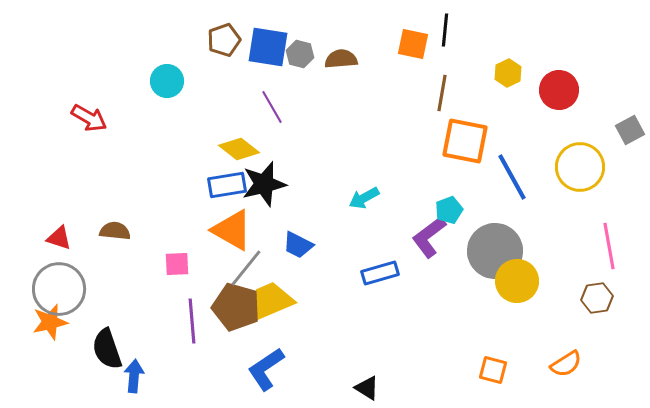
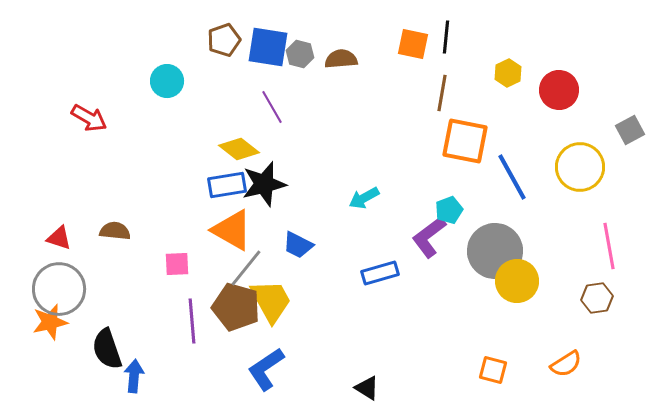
black line at (445, 30): moved 1 px right, 7 px down
yellow trapezoid at (271, 301): rotated 84 degrees clockwise
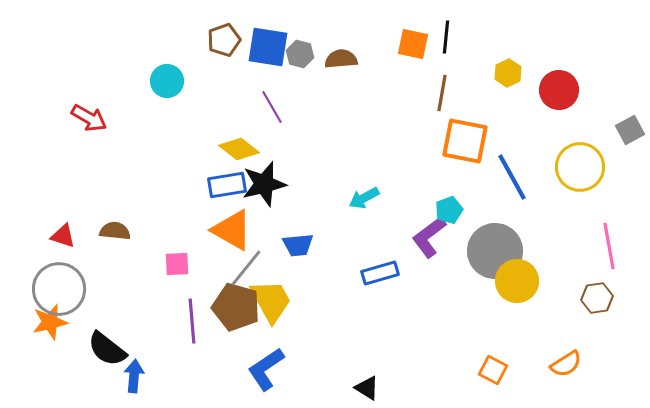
red triangle at (59, 238): moved 4 px right, 2 px up
blue trapezoid at (298, 245): rotated 32 degrees counterclockwise
black semicircle at (107, 349): rotated 33 degrees counterclockwise
orange square at (493, 370): rotated 12 degrees clockwise
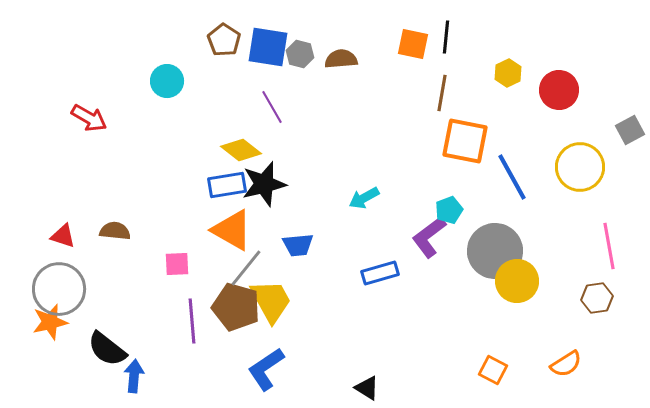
brown pentagon at (224, 40): rotated 20 degrees counterclockwise
yellow diamond at (239, 149): moved 2 px right, 1 px down
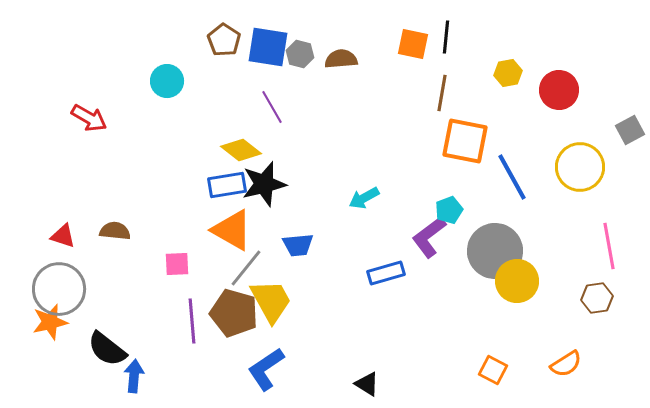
yellow hexagon at (508, 73): rotated 16 degrees clockwise
blue rectangle at (380, 273): moved 6 px right
brown pentagon at (236, 307): moved 2 px left, 6 px down
black triangle at (367, 388): moved 4 px up
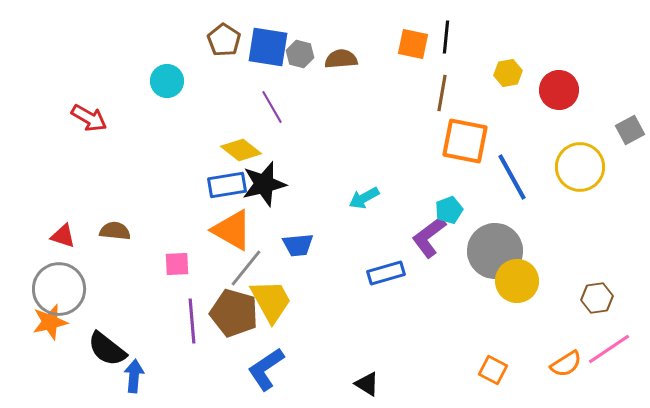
pink line at (609, 246): moved 103 px down; rotated 66 degrees clockwise
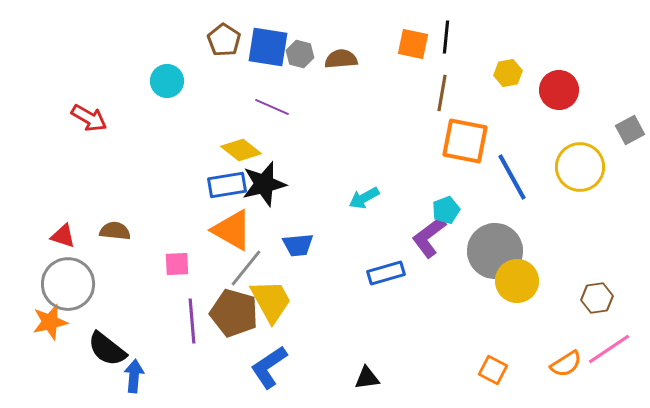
purple line at (272, 107): rotated 36 degrees counterclockwise
cyan pentagon at (449, 210): moved 3 px left
gray circle at (59, 289): moved 9 px right, 5 px up
blue L-shape at (266, 369): moved 3 px right, 2 px up
black triangle at (367, 384): moved 6 px up; rotated 40 degrees counterclockwise
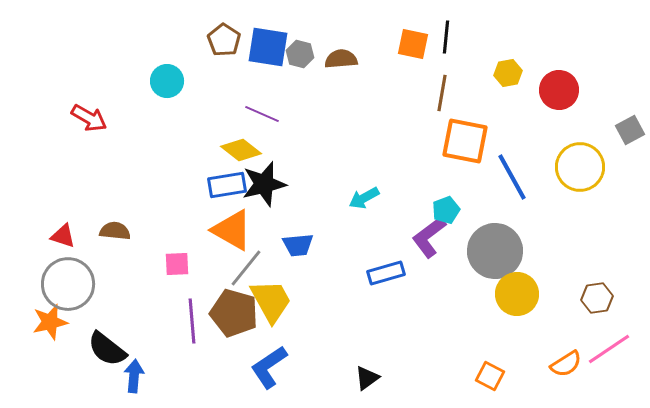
purple line at (272, 107): moved 10 px left, 7 px down
yellow circle at (517, 281): moved 13 px down
orange square at (493, 370): moved 3 px left, 6 px down
black triangle at (367, 378): rotated 28 degrees counterclockwise
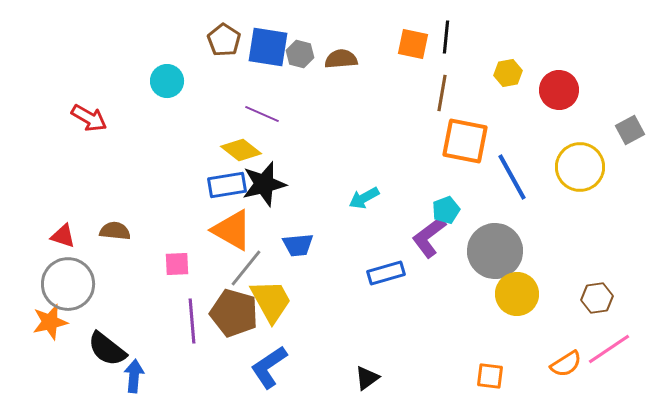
orange square at (490, 376): rotated 20 degrees counterclockwise
